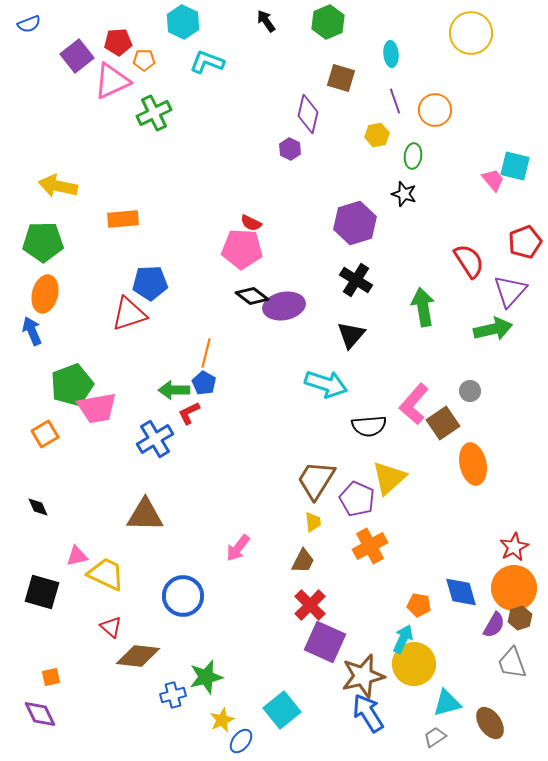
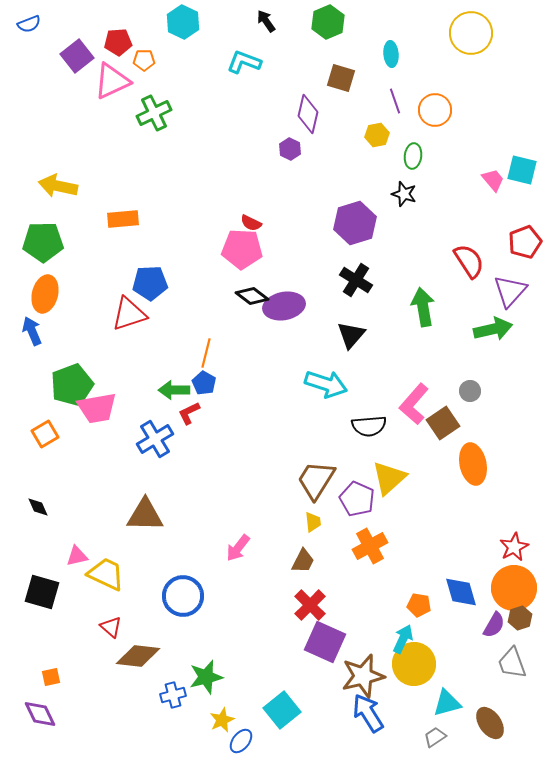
cyan L-shape at (207, 62): moved 37 px right
cyan square at (515, 166): moved 7 px right, 4 px down
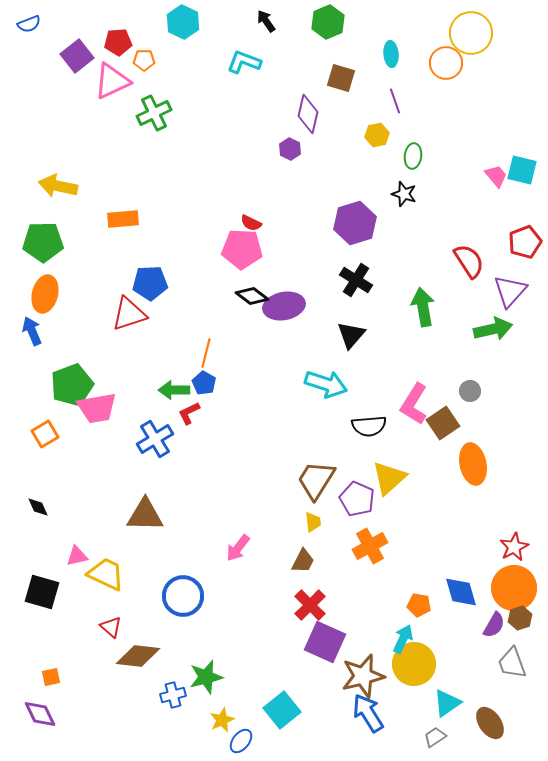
orange circle at (435, 110): moved 11 px right, 47 px up
pink trapezoid at (493, 180): moved 3 px right, 4 px up
pink L-shape at (414, 404): rotated 9 degrees counterclockwise
cyan triangle at (447, 703): rotated 20 degrees counterclockwise
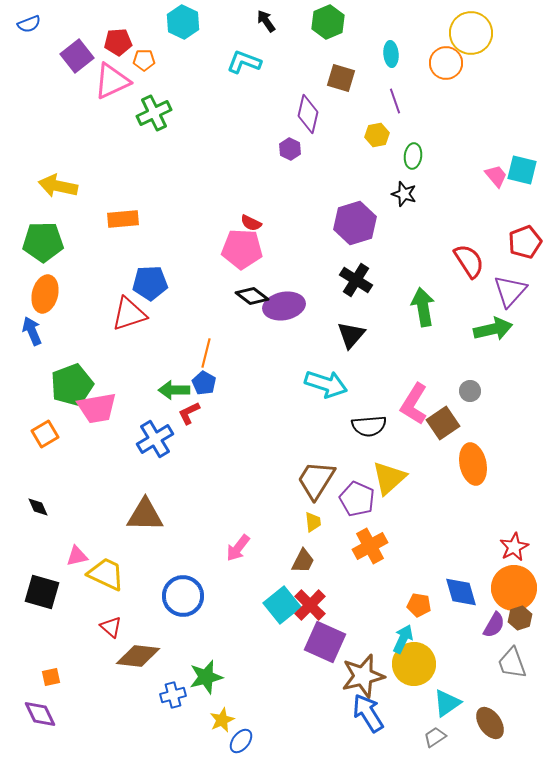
cyan square at (282, 710): moved 105 px up
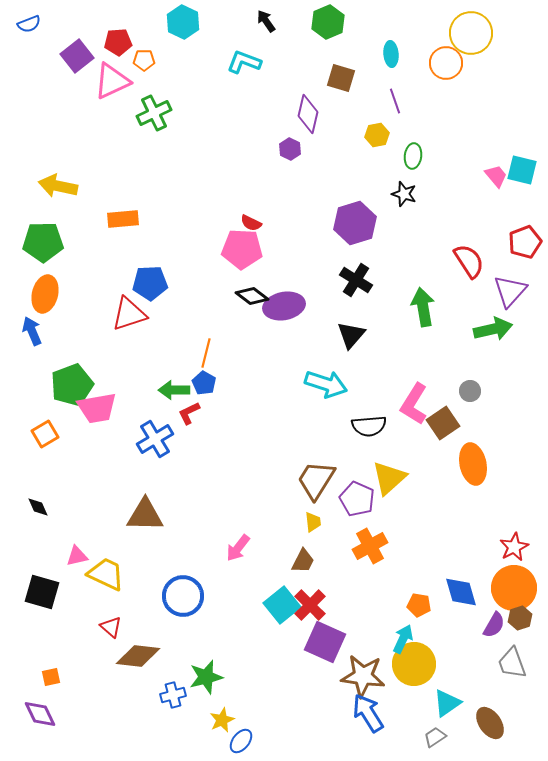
brown star at (363, 676): rotated 21 degrees clockwise
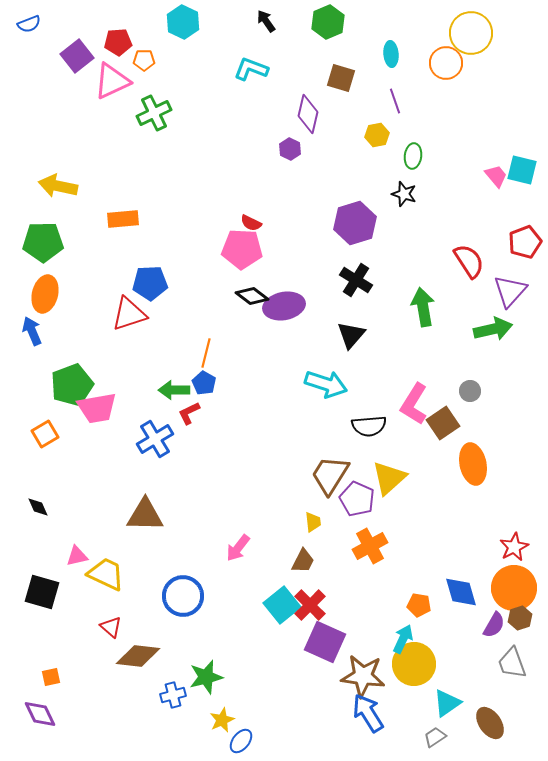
cyan L-shape at (244, 62): moved 7 px right, 7 px down
brown trapezoid at (316, 480): moved 14 px right, 5 px up
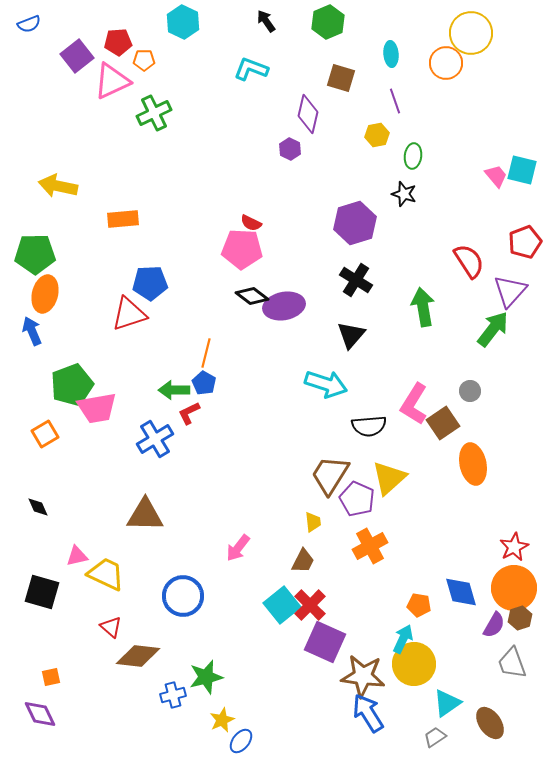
green pentagon at (43, 242): moved 8 px left, 12 px down
green arrow at (493, 329): rotated 39 degrees counterclockwise
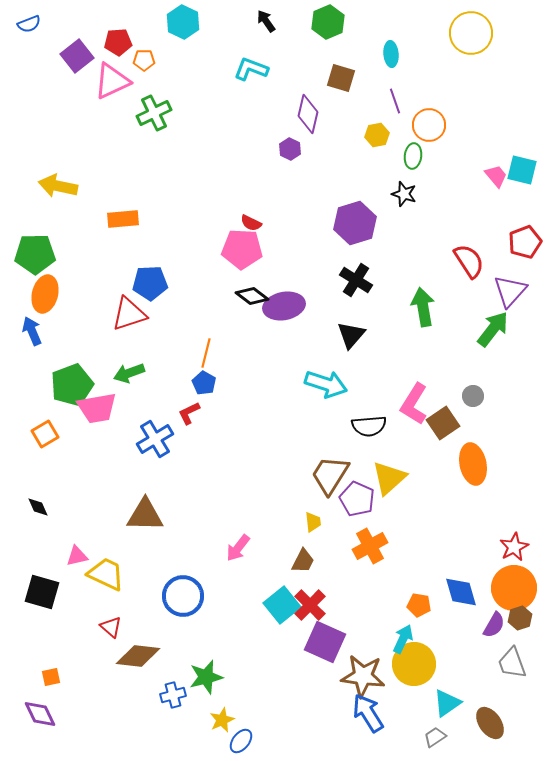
orange circle at (446, 63): moved 17 px left, 62 px down
green arrow at (174, 390): moved 45 px left, 17 px up; rotated 20 degrees counterclockwise
gray circle at (470, 391): moved 3 px right, 5 px down
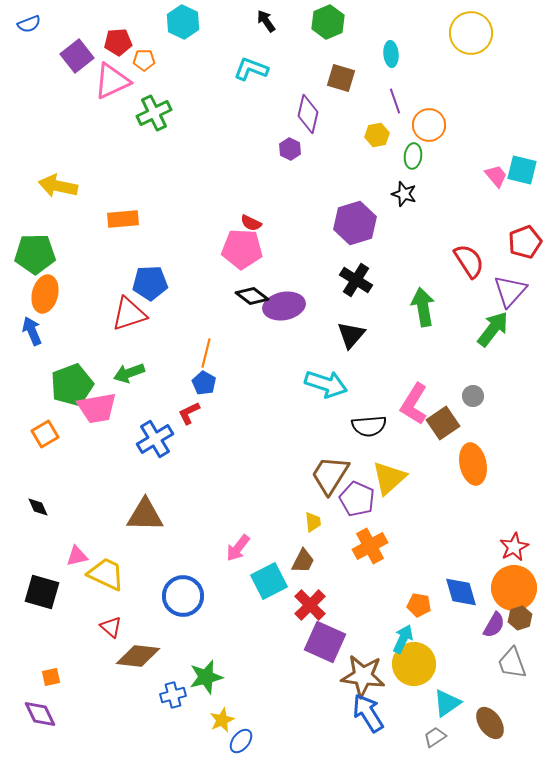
cyan square at (282, 605): moved 13 px left, 24 px up; rotated 12 degrees clockwise
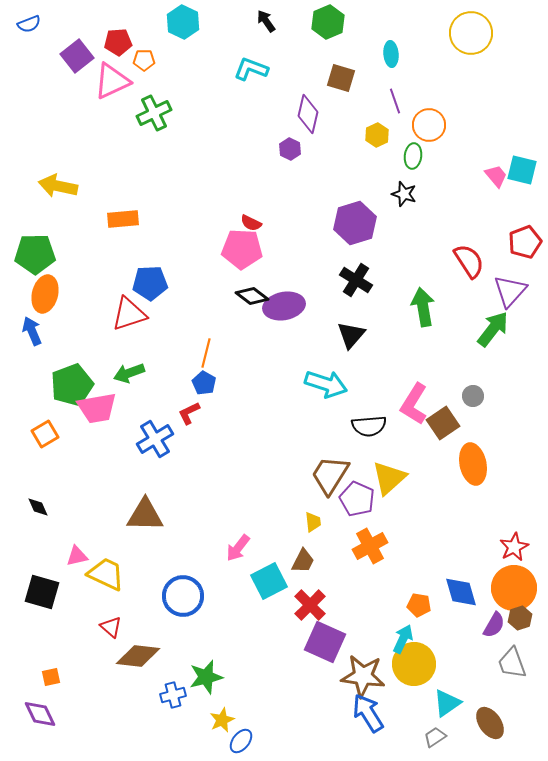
yellow hexagon at (377, 135): rotated 15 degrees counterclockwise
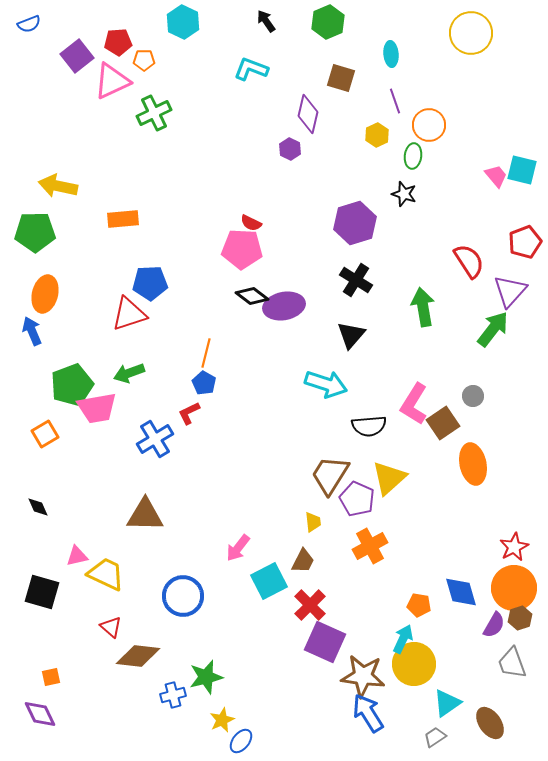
green pentagon at (35, 254): moved 22 px up
